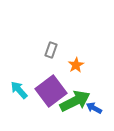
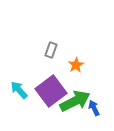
blue arrow: rotated 35 degrees clockwise
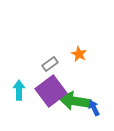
gray rectangle: moved 1 px left, 14 px down; rotated 35 degrees clockwise
orange star: moved 3 px right, 11 px up; rotated 14 degrees counterclockwise
cyan arrow: rotated 42 degrees clockwise
green arrow: rotated 144 degrees counterclockwise
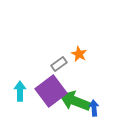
gray rectangle: moved 9 px right
cyan arrow: moved 1 px right, 1 px down
green arrow: rotated 12 degrees clockwise
blue arrow: rotated 21 degrees clockwise
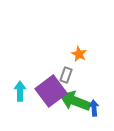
gray rectangle: moved 7 px right, 11 px down; rotated 35 degrees counterclockwise
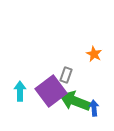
orange star: moved 15 px right
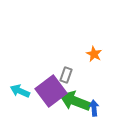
cyan arrow: rotated 66 degrees counterclockwise
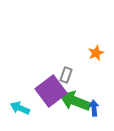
orange star: moved 2 px right, 1 px up; rotated 21 degrees clockwise
cyan arrow: moved 17 px down
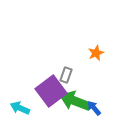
blue arrow: rotated 35 degrees counterclockwise
